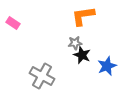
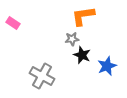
gray star: moved 3 px left, 4 px up
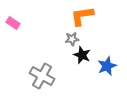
orange L-shape: moved 1 px left
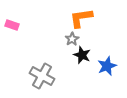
orange L-shape: moved 1 px left, 2 px down
pink rectangle: moved 1 px left, 2 px down; rotated 16 degrees counterclockwise
gray star: rotated 24 degrees counterclockwise
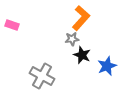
orange L-shape: rotated 140 degrees clockwise
gray star: rotated 24 degrees clockwise
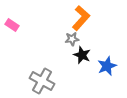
pink rectangle: rotated 16 degrees clockwise
gray cross: moved 5 px down
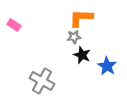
orange L-shape: rotated 130 degrees counterclockwise
pink rectangle: moved 2 px right
gray star: moved 2 px right, 2 px up
blue star: rotated 18 degrees counterclockwise
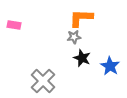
pink rectangle: rotated 24 degrees counterclockwise
black star: moved 3 px down
blue star: moved 3 px right
gray cross: moved 1 px right; rotated 15 degrees clockwise
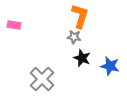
orange L-shape: moved 1 px left, 2 px up; rotated 105 degrees clockwise
gray star: rotated 16 degrees clockwise
blue star: rotated 18 degrees counterclockwise
gray cross: moved 1 px left, 2 px up
